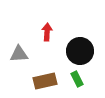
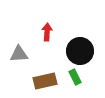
green rectangle: moved 2 px left, 2 px up
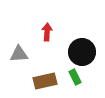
black circle: moved 2 px right, 1 px down
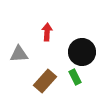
brown rectangle: rotated 35 degrees counterclockwise
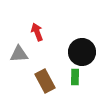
red arrow: moved 10 px left; rotated 24 degrees counterclockwise
green rectangle: rotated 28 degrees clockwise
brown rectangle: rotated 70 degrees counterclockwise
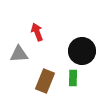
black circle: moved 1 px up
green rectangle: moved 2 px left, 1 px down
brown rectangle: rotated 50 degrees clockwise
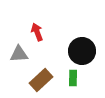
brown rectangle: moved 4 px left, 1 px up; rotated 25 degrees clockwise
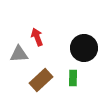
red arrow: moved 5 px down
black circle: moved 2 px right, 3 px up
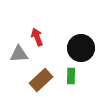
black circle: moved 3 px left
green rectangle: moved 2 px left, 2 px up
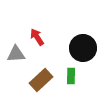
red arrow: rotated 12 degrees counterclockwise
black circle: moved 2 px right
gray triangle: moved 3 px left
